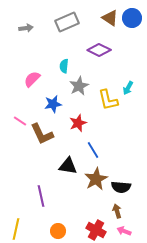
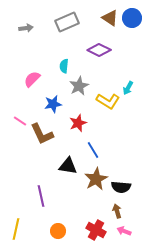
yellow L-shape: moved 1 px down; rotated 45 degrees counterclockwise
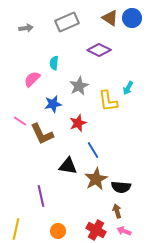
cyan semicircle: moved 10 px left, 3 px up
yellow L-shape: rotated 50 degrees clockwise
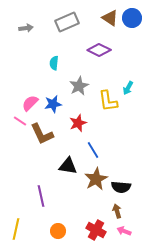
pink semicircle: moved 2 px left, 24 px down
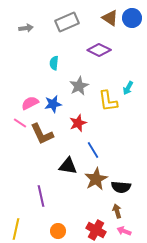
pink semicircle: rotated 18 degrees clockwise
pink line: moved 2 px down
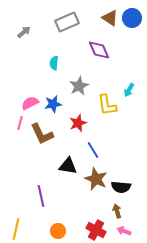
gray arrow: moved 2 px left, 4 px down; rotated 32 degrees counterclockwise
purple diamond: rotated 40 degrees clockwise
cyan arrow: moved 1 px right, 2 px down
yellow L-shape: moved 1 px left, 4 px down
pink line: rotated 72 degrees clockwise
brown star: rotated 20 degrees counterclockwise
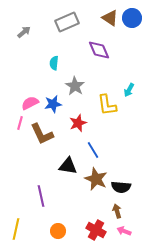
gray star: moved 4 px left; rotated 12 degrees counterclockwise
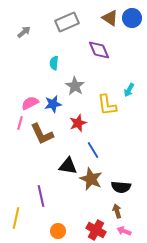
brown star: moved 5 px left
yellow line: moved 11 px up
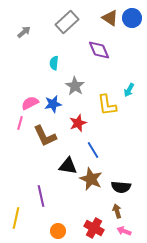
gray rectangle: rotated 20 degrees counterclockwise
brown L-shape: moved 3 px right, 2 px down
red cross: moved 2 px left, 2 px up
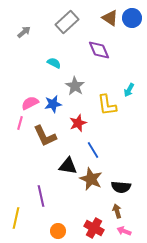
cyan semicircle: rotated 112 degrees clockwise
